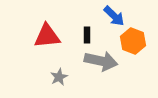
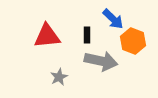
blue arrow: moved 1 px left, 3 px down
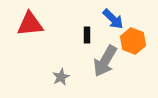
red triangle: moved 17 px left, 12 px up
gray arrow: moved 4 px right; rotated 108 degrees clockwise
gray star: moved 2 px right
